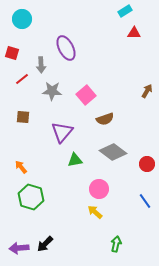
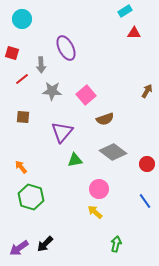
purple arrow: rotated 30 degrees counterclockwise
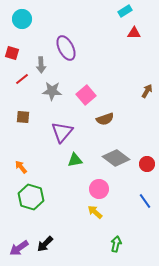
gray diamond: moved 3 px right, 6 px down
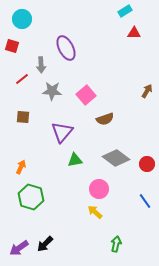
red square: moved 7 px up
orange arrow: rotated 64 degrees clockwise
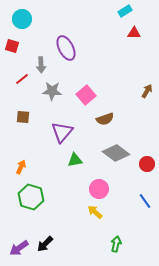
gray diamond: moved 5 px up
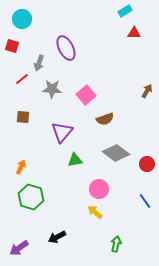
gray arrow: moved 2 px left, 2 px up; rotated 21 degrees clockwise
gray star: moved 2 px up
black arrow: moved 12 px right, 7 px up; rotated 18 degrees clockwise
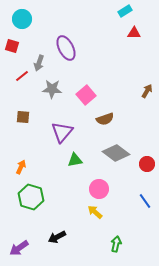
red line: moved 3 px up
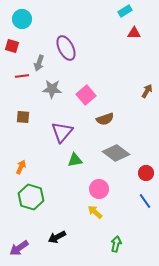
red line: rotated 32 degrees clockwise
red circle: moved 1 px left, 9 px down
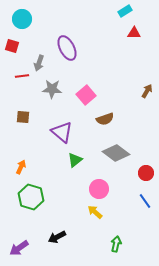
purple ellipse: moved 1 px right
purple triangle: rotated 30 degrees counterclockwise
green triangle: rotated 28 degrees counterclockwise
